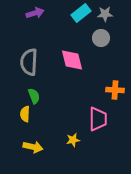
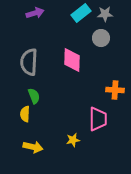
pink diamond: rotated 15 degrees clockwise
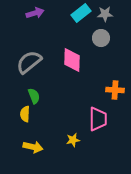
gray semicircle: rotated 48 degrees clockwise
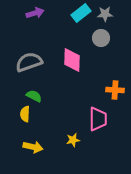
gray semicircle: rotated 20 degrees clockwise
green semicircle: rotated 42 degrees counterclockwise
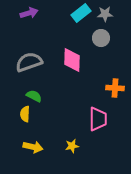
purple arrow: moved 6 px left
orange cross: moved 2 px up
yellow star: moved 1 px left, 6 px down
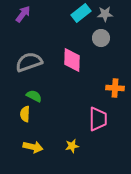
purple arrow: moved 6 px left, 1 px down; rotated 36 degrees counterclockwise
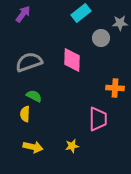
gray star: moved 15 px right, 9 px down
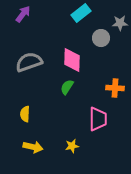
green semicircle: moved 33 px right, 9 px up; rotated 84 degrees counterclockwise
